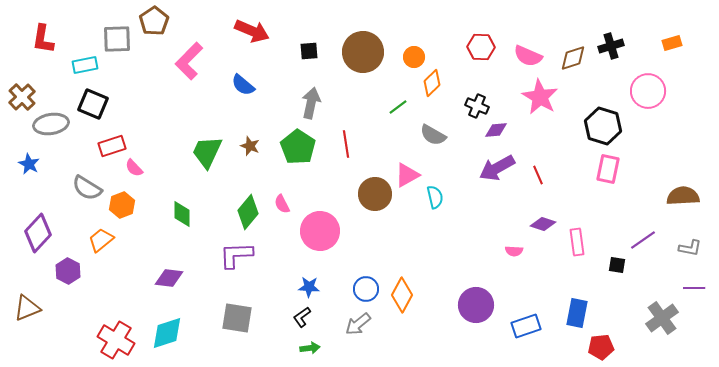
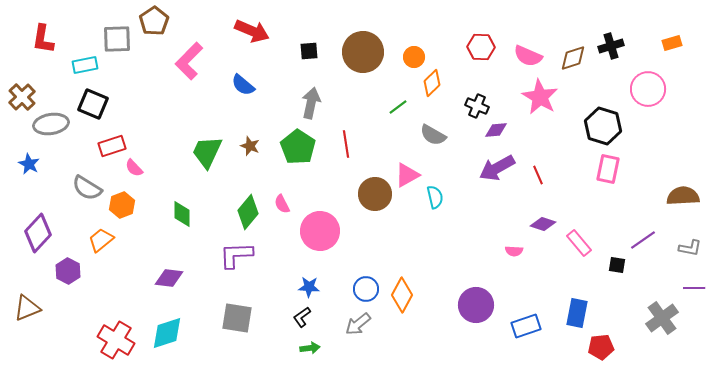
pink circle at (648, 91): moved 2 px up
pink rectangle at (577, 242): moved 2 px right, 1 px down; rotated 32 degrees counterclockwise
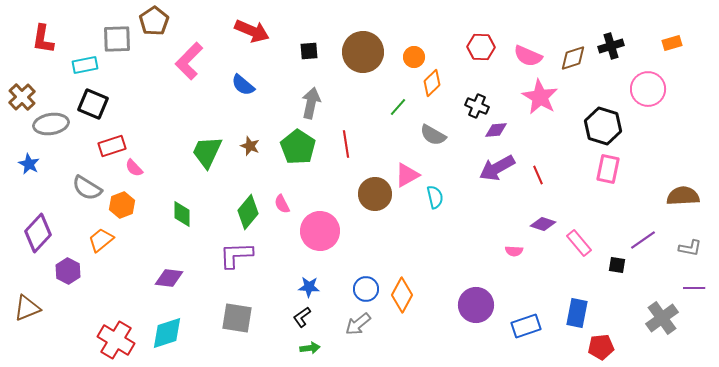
green line at (398, 107): rotated 12 degrees counterclockwise
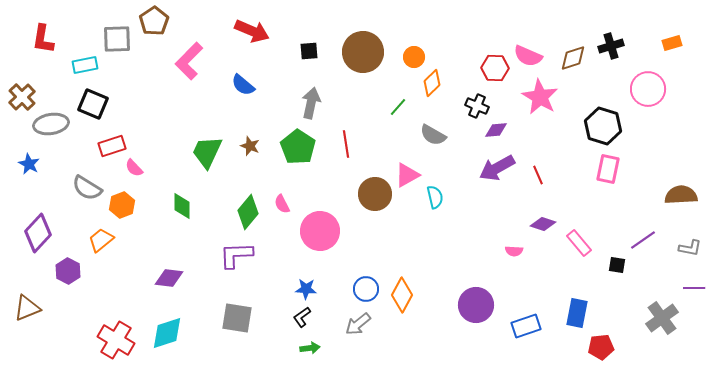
red hexagon at (481, 47): moved 14 px right, 21 px down
brown semicircle at (683, 196): moved 2 px left, 1 px up
green diamond at (182, 214): moved 8 px up
blue star at (309, 287): moved 3 px left, 2 px down
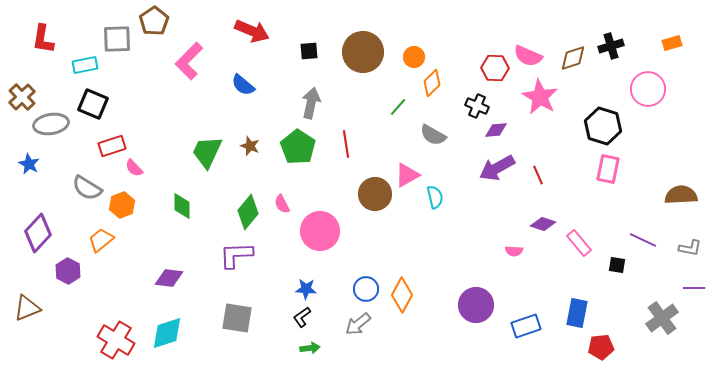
purple line at (643, 240): rotated 60 degrees clockwise
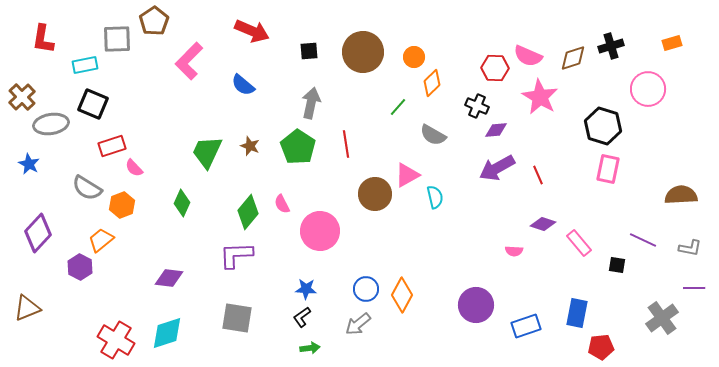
green diamond at (182, 206): moved 3 px up; rotated 24 degrees clockwise
purple hexagon at (68, 271): moved 12 px right, 4 px up
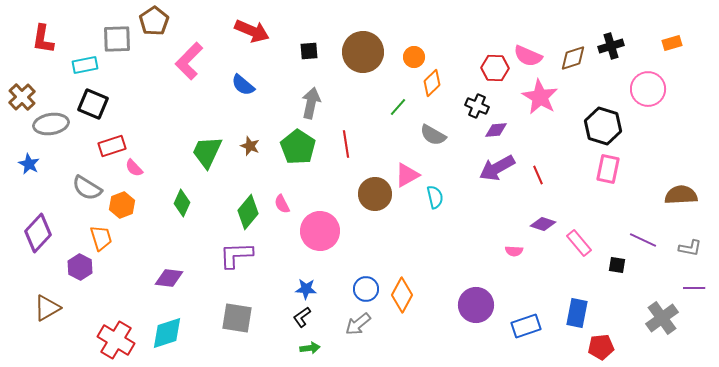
orange trapezoid at (101, 240): moved 2 px up; rotated 112 degrees clockwise
brown triangle at (27, 308): moved 20 px right; rotated 8 degrees counterclockwise
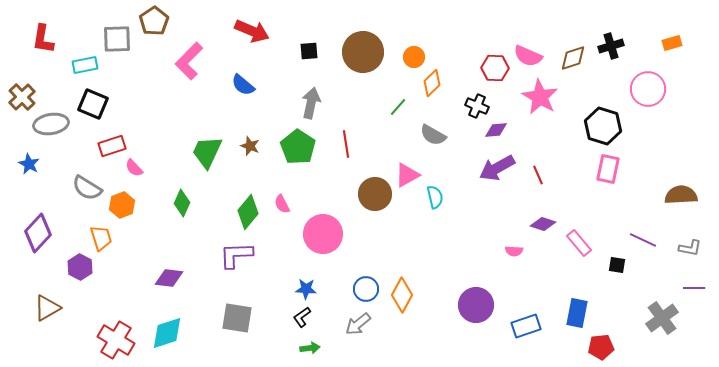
pink circle at (320, 231): moved 3 px right, 3 px down
